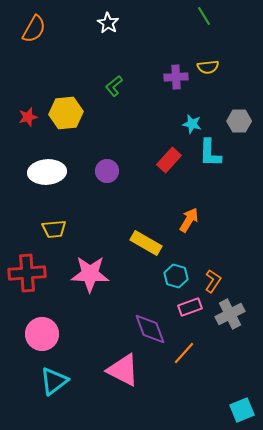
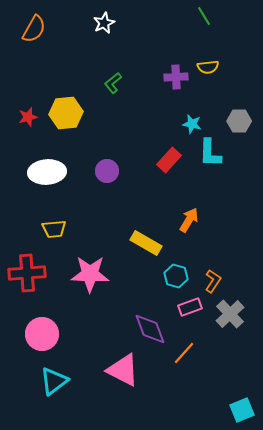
white star: moved 4 px left; rotated 15 degrees clockwise
green L-shape: moved 1 px left, 3 px up
gray cross: rotated 16 degrees counterclockwise
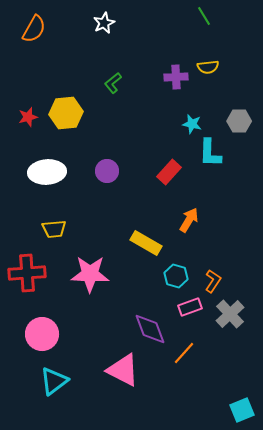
red rectangle: moved 12 px down
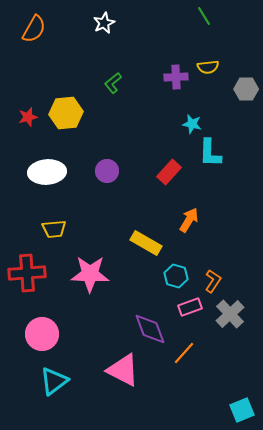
gray hexagon: moved 7 px right, 32 px up
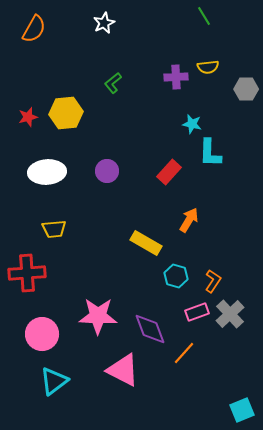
pink star: moved 8 px right, 42 px down
pink rectangle: moved 7 px right, 5 px down
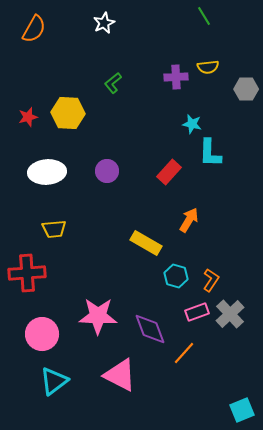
yellow hexagon: moved 2 px right; rotated 8 degrees clockwise
orange L-shape: moved 2 px left, 1 px up
pink triangle: moved 3 px left, 5 px down
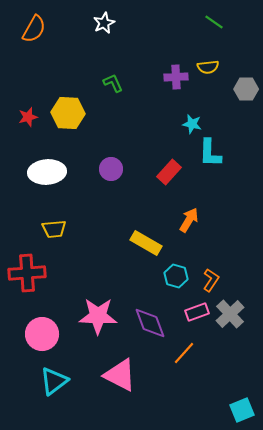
green line: moved 10 px right, 6 px down; rotated 24 degrees counterclockwise
green L-shape: rotated 105 degrees clockwise
purple circle: moved 4 px right, 2 px up
purple diamond: moved 6 px up
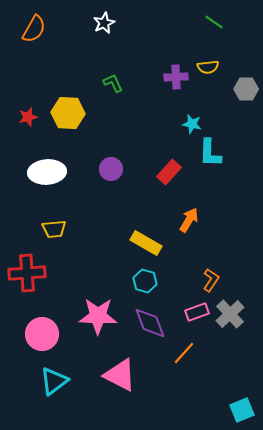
cyan hexagon: moved 31 px left, 5 px down
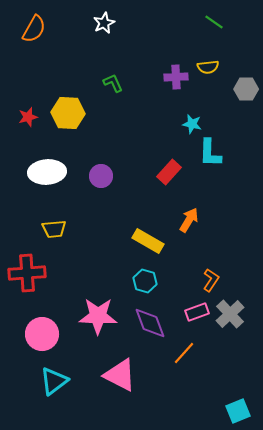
purple circle: moved 10 px left, 7 px down
yellow rectangle: moved 2 px right, 2 px up
cyan square: moved 4 px left, 1 px down
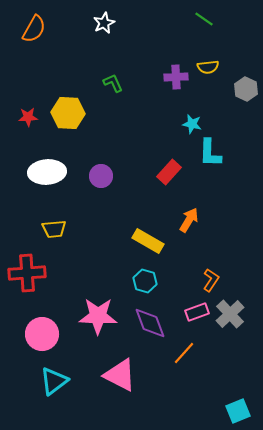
green line: moved 10 px left, 3 px up
gray hexagon: rotated 25 degrees clockwise
red star: rotated 12 degrees clockwise
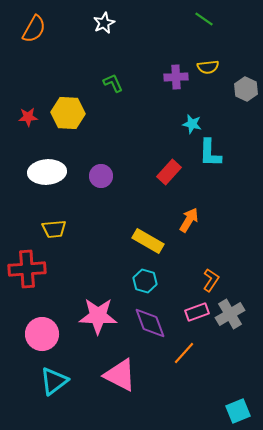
red cross: moved 4 px up
gray cross: rotated 12 degrees clockwise
